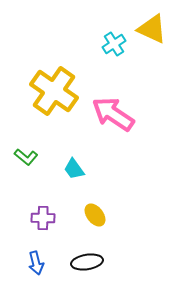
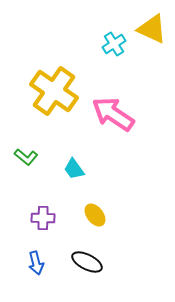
black ellipse: rotated 36 degrees clockwise
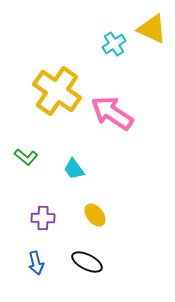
yellow cross: moved 3 px right
pink arrow: moved 1 px left, 1 px up
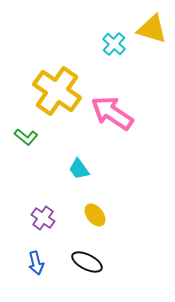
yellow triangle: rotated 8 degrees counterclockwise
cyan cross: rotated 15 degrees counterclockwise
green L-shape: moved 20 px up
cyan trapezoid: moved 5 px right
purple cross: rotated 35 degrees clockwise
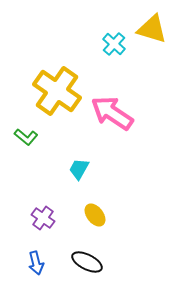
cyan trapezoid: rotated 65 degrees clockwise
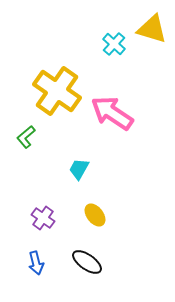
green L-shape: rotated 100 degrees clockwise
black ellipse: rotated 8 degrees clockwise
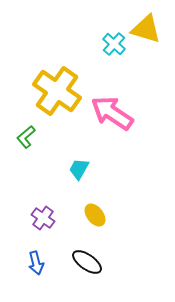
yellow triangle: moved 6 px left
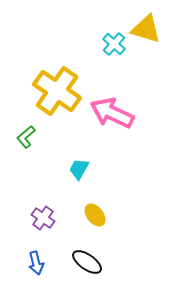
pink arrow: rotated 9 degrees counterclockwise
